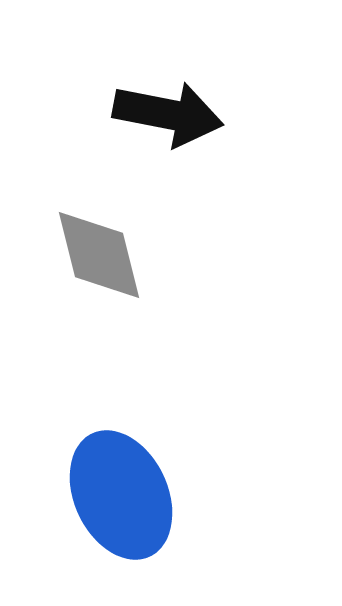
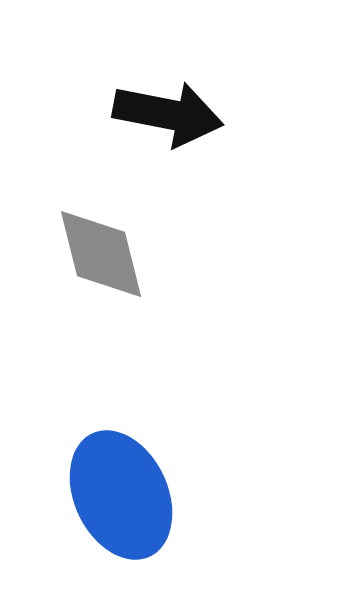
gray diamond: moved 2 px right, 1 px up
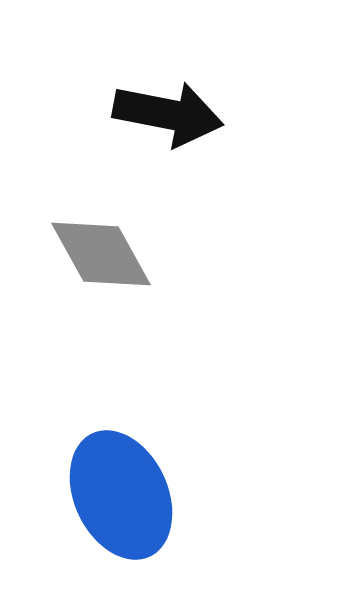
gray diamond: rotated 15 degrees counterclockwise
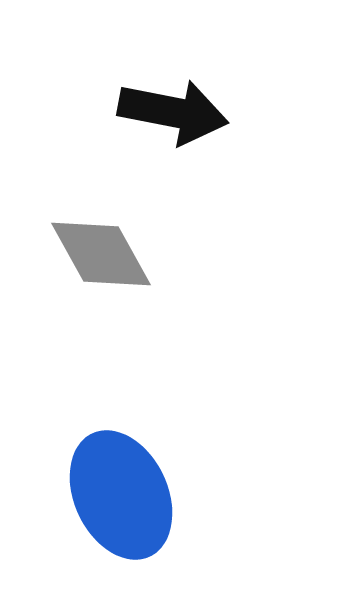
black arrow: moved 5 px right, 2 px up
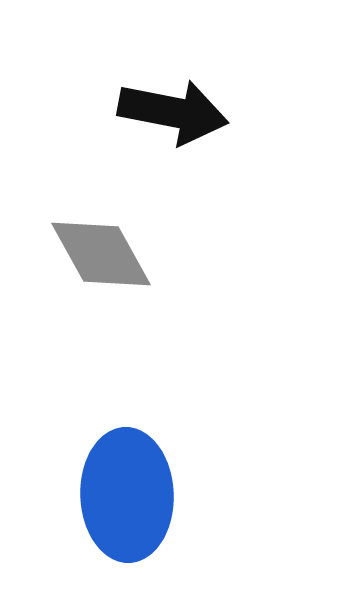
blue ellipse: moved 6 px right; rotated 23 degrees clockwise
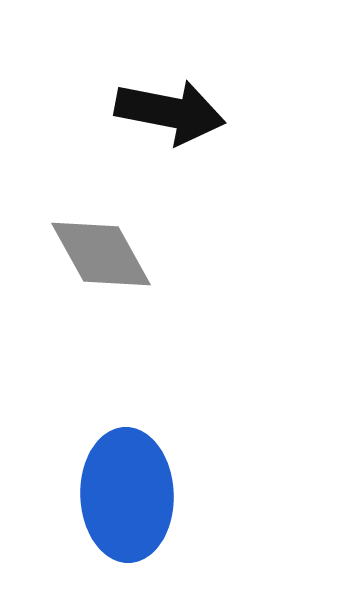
black arrow: moved 3 px left
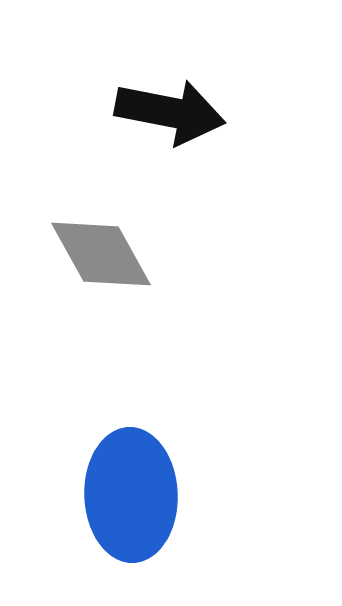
blue ellipse: moved 4 px right
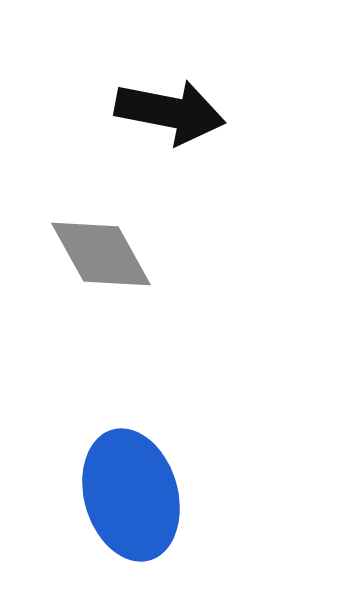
blue ellipse: rotated 14 degrees counterclockwise
